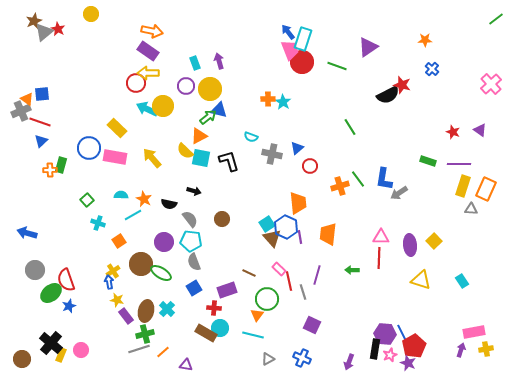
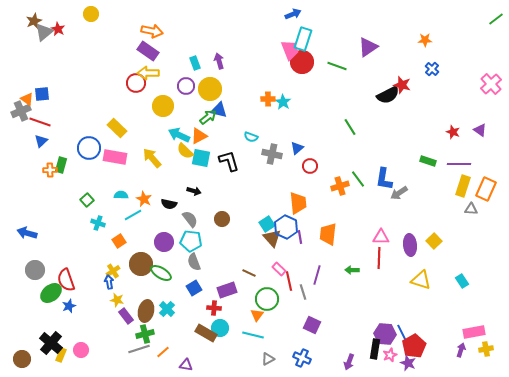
blue arrow at (288, 32): moved 5 px right, 18 px up; rotated 105 degrees clockwise
cyan arrow at (147, 109): moved 32 px right, 26 px down
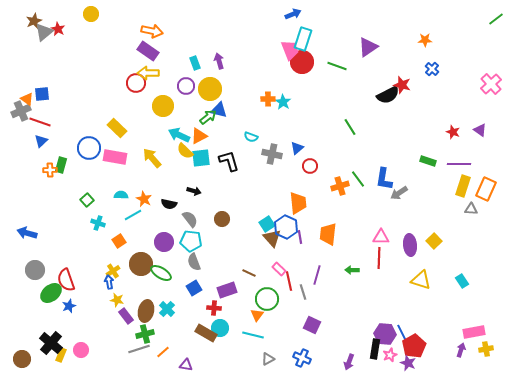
cyan square at (201, 158): rotated 18 degrees counterclockwise
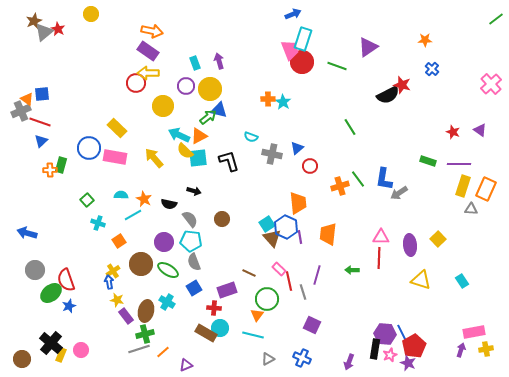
yellow arrow at (152, 158): moved 2 px right
cyan square at (201, 158): moved 3 px left
yellow square at (434, 241): moved 4 px right, 2 px up
green ellipse at (161, 273): moved 7 px right, 3 px up
cyan cross at (167, 309): moved 7 px up; rotated 14 degrees counterclockwise
purple triangle at (186, 365): rotated 32 degrees counterclockwise
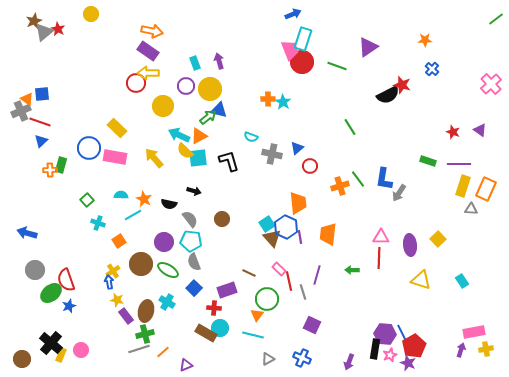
gray arrow at (399, 193): rotated 24 degrees counterclockwise
blue square at (194, 288): rotated 14 degrees counterclockwise
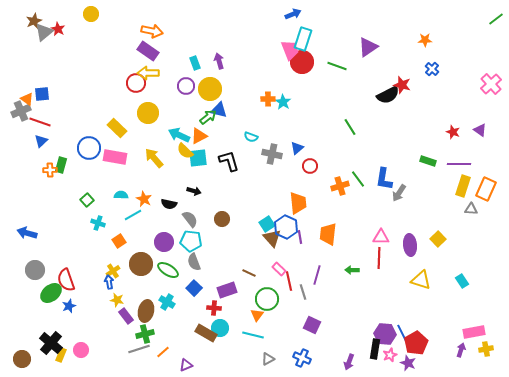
yellow circle at (163, 106): moved 15 px left, 7 px down
red pentagon at (414, 346): moved 2 px right, 3 px up
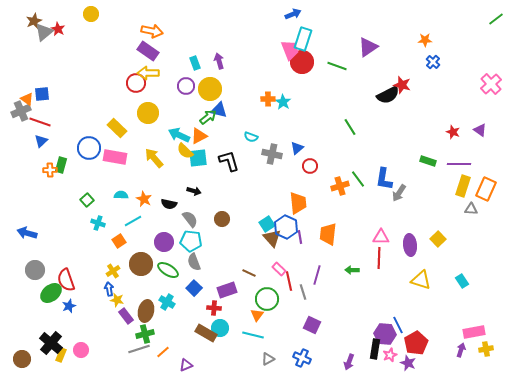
blue cross at (432, 69): moved 1 px right, 7 px up
cyan line at (133, 215): moved 6 px down
blue arrow at (109, 282): moved 7 px down
blue line at (402, 333): moved 4 px left, 8 px up
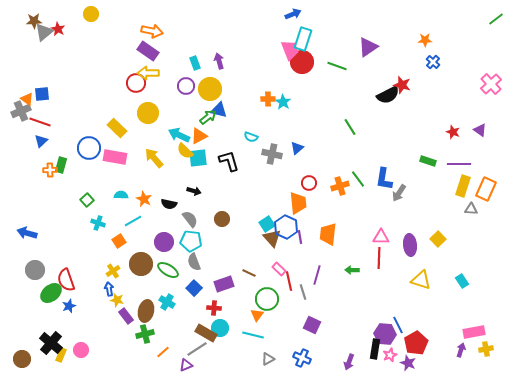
brown star at (34, 21): rotated 21 degrees clockwise
red circle at (310, 166): moved 1 px left, 17 px down
purple rectangle at (227, 290): moved 3 px left, 6 px up
gray line at (139, 349): moved 58 px right; rotated 15 degrees counterclockwise
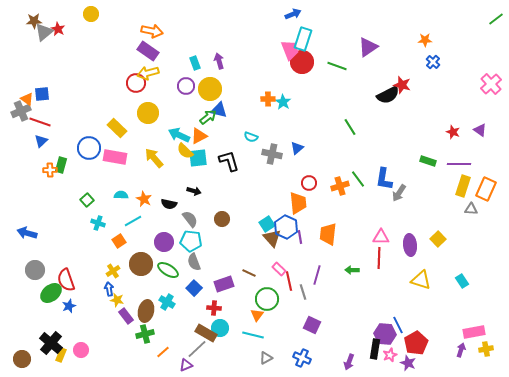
yellow arrow at (148, 73): rotated 15 degrees counterclockwise
gray line at (197, 349): rotated 10 degrees counterclockwise
gray triangle at (268, 359): moved 2 px left, 1 px up
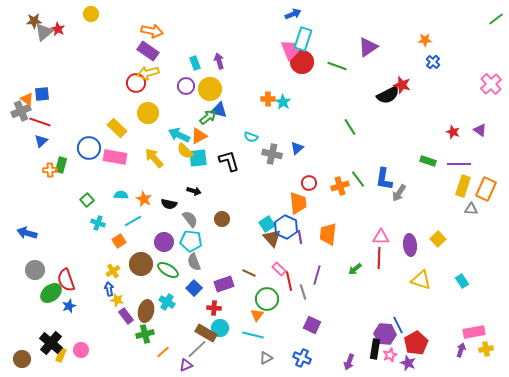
green arrow at (352, 270): moved 3 px right, 1 px up; rotated 40 degrees counterclockwise
